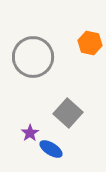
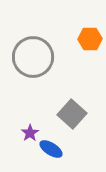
orange hexagon: moved 4 px up; rotated 15 degrees counterclockwise
gray square: moved 4 px right, 1 px down
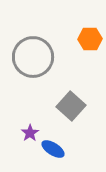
gray square: moved 1 px left, 8 px up
blue ellipse: moved 2 px right
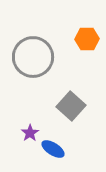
orange hexagon: moved 3 px left
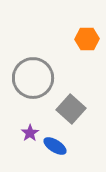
gray circle: moved 21 px down
gray square: moved 3 px down
blue ellipse: moved 2 px right, 3 px up
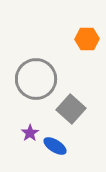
gray circle: moved 3 px right, 1 px down
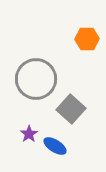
purple star: moved 1 px left, 1 px down
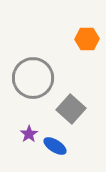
gray circle: moved 3 px left, 1 px up
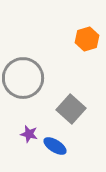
orange hexagon: rotated 15 degrees counterclockwise
gray circle: moved 10 px left
purple star: rotated 24 degrees counterclockwise
